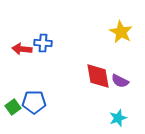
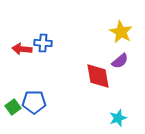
purple semicircle: moved 20 px up; rotated 66 degrees counterclockwise
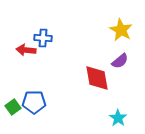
yellow star: moved 2 px up
blue cross: moved 5 px up
red arrow: moved 4 px right, 1 px down
red diamond: moved 1 px left, 2 px down
cyan star: rotated 18 degrees counterclockwise
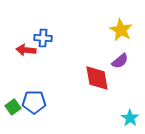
cyan star: moved 12 px right
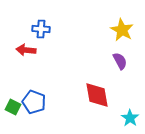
yellow star: moved 1 px right
blue cross: moved 2 px left, 9 px up
purple semicircle: rotated 78 degrees counterclockwise
red diamond: moved 17 px down
blue pentagon: rotated 20 degrees clockwise
green square: rotated 28 degrees counterclockwise
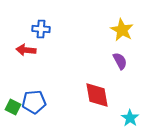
blue pentagon: rotated 25 degrees counterclockwise
